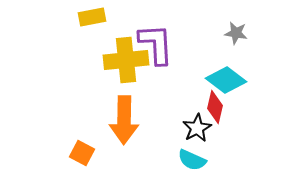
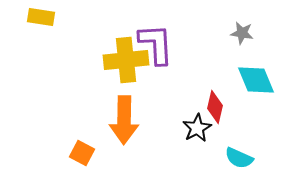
yellow rectangle: moved 51 px left; rotated 20 degrees clockwise
gray star: moved 6 px right
cyan diamond: moved 30 px right; rotated 30 degrees clockwise
cyan semicircle: moved 47 px right, 2 px up
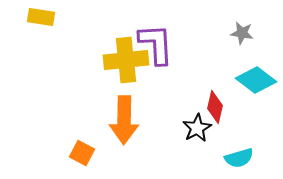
cyan diamond: rotated 30 degrees counterclockwise
cyan semicircle: rotated 40 degrees counterclockwise
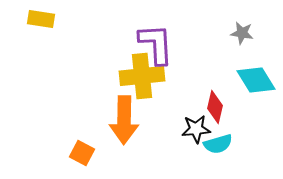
yellow rectangle: moved 2 px down
yellow cross: moved 16 px right, 16 px down
cyan diamond: rotated 21 degrees clockwise
black star: moved 1 px left, 1 px down; rotated 24 degrees clockwise
cyan semicircle: moved 21 px left, 14 px up
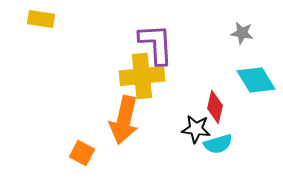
orange arrow: rotated 12 degrees clockwise
black star: rotated 12 degrees clockwise
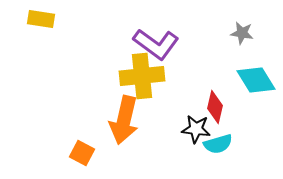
purple L-shape: rotated 129 degrees clockwise
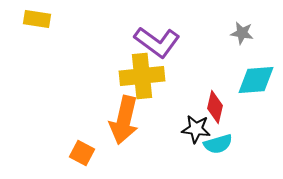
yellow rectangle: moved 4 px left
purple L-shape: moved 1 px right, 2 px up
cyan diamond: rotated 63 degrees counterclockwise
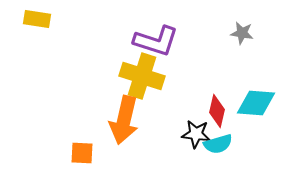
purple L-shape: moved 1 px left, 1 px up; rotated 18 degrees counterclockwise
yellow cross: rotated 24 degrees clockwise
cyan diamond: moved 23 px down; rotated 9 degrees clockwise
red diamond: moved 2 px right, 4 px down
black star: moved 5 px down
orange square: rotated 25 degrees counterclockwise
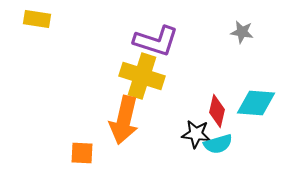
gray star: moved 1 px up
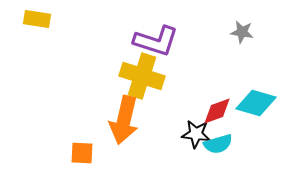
cyan diamond: rotated 12 degrees clockwise
red diamond: rotated 56 degrees clockwise
